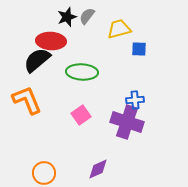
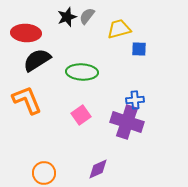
red ellipse: moved 25 px left, 8 px up
black semicircle: rotated 8 degrees clockwise
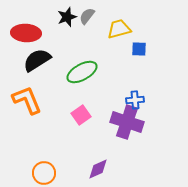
green ellipse: rotated 32 degrees counterclockwise
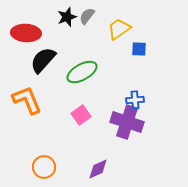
yellow trapezoid: rotated 20 degrees counterclockwise
black semicircle: moved 6 px right; rotated 16 degrees counterclockwise
orange circle: moved 6 px up
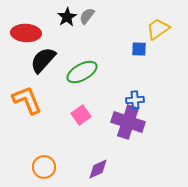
black star: rotated 12 degrees counterclockwise
yellow trapezoid: moved 39 px right
purple cross: moved 1 px right
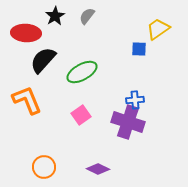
black star: moved 12 px left, 1 px up
purple diamond: rotated 50 degrees clockwise
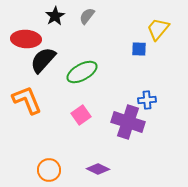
yellow trapezoid: rotated 15 degrees counterclockwise
red ellipse: moved 6 px down
blue cross: moved 12 px right
orange circle: moved 5 px right, 3 px down
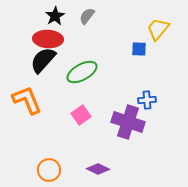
red ellipse: moved 22 px right
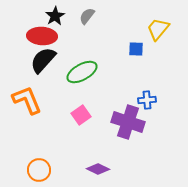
red ellipse: moved 6 px left, 3 px up
blue square: moved 3 px left
orange circle: moved 10 px left
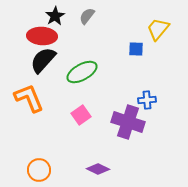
orange L-shape: moved 2 px right, 2 px up
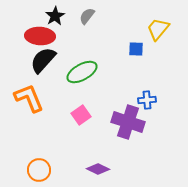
red ellipse: moved 2 px left
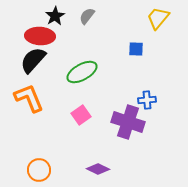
yellow trapezoid: moved 11 px up
black semicircle: moved 10 px left
